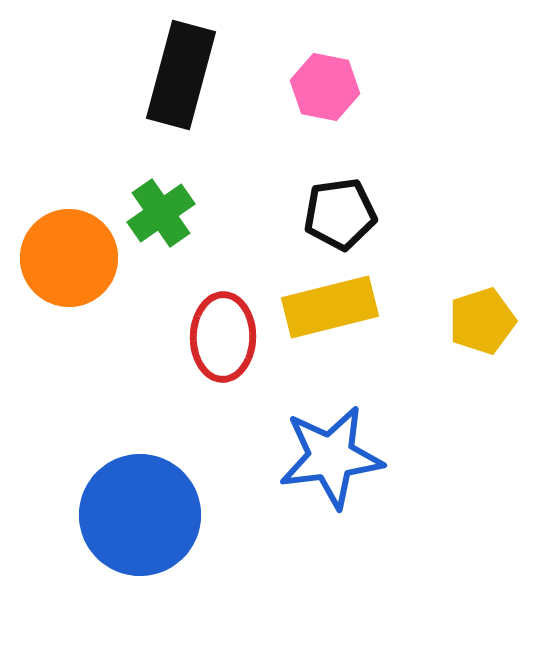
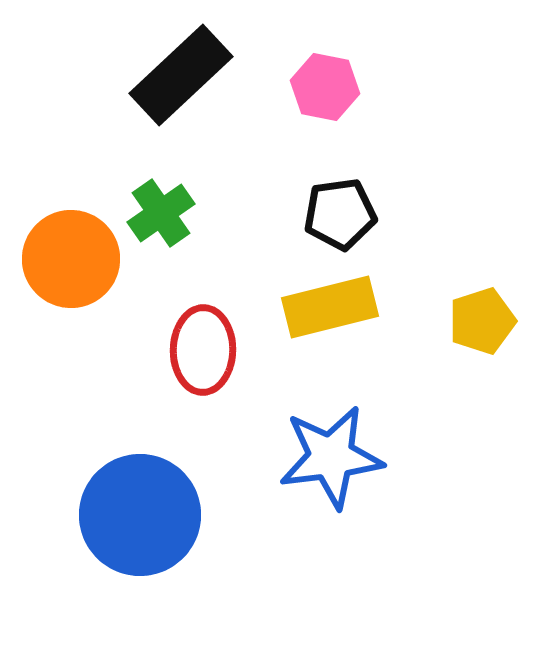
black rectangle: rotated 32 degrees clockwise
orange circle: moved 2 px right, 1 px down
red ellipse: moved 20 px left, 13 px down
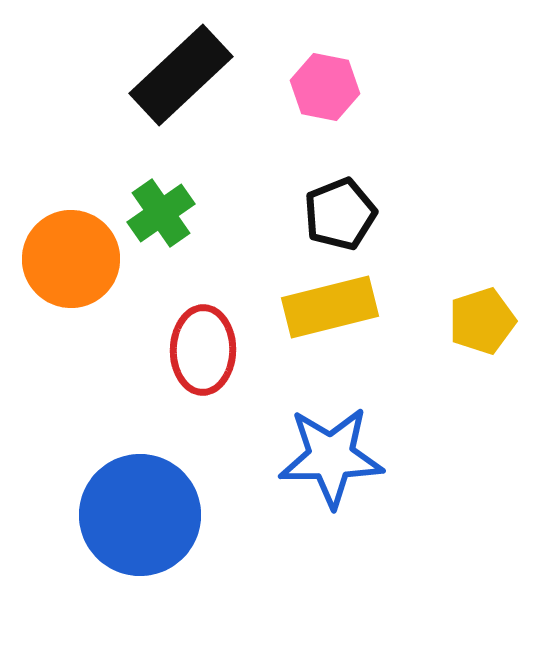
black pentagon: rotated 14 degrees counterclockwise
blue star: rotated 6 degrees clockwise
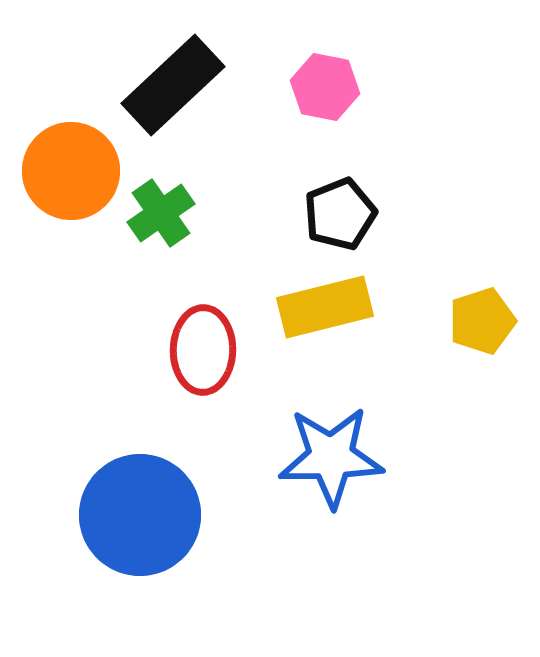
black rectangle: moved 8 px left, 10 px down
orange circle: moved 88 px up
yellow rectangle: moved 5 px left
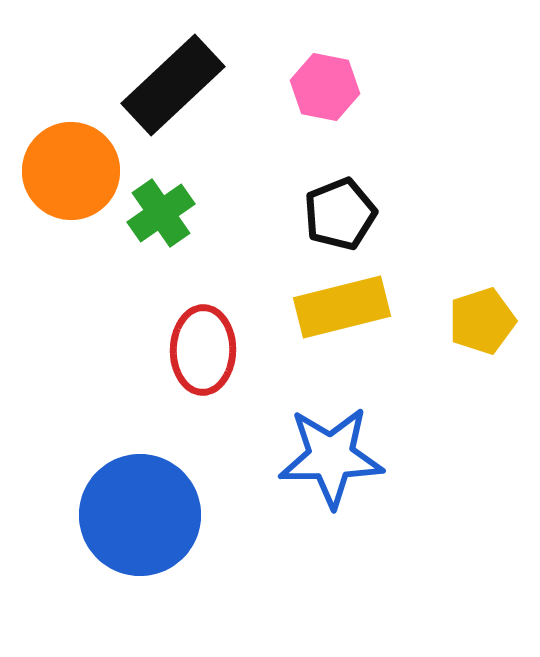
yellow rectangle: moved 17 px right
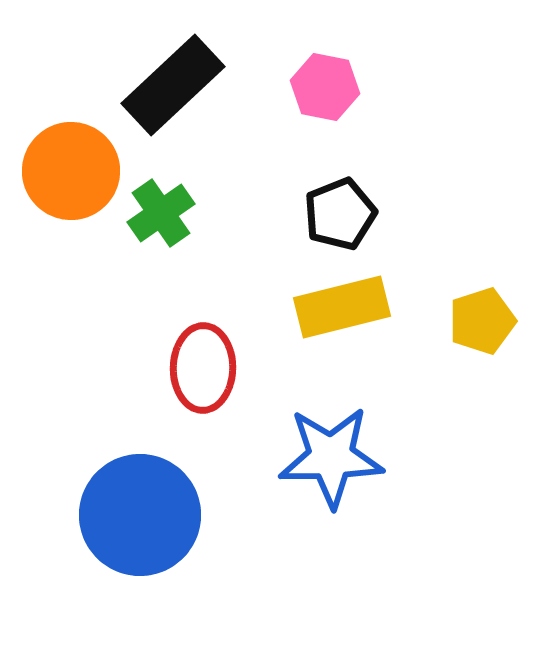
red ellipse: moved 18 px down
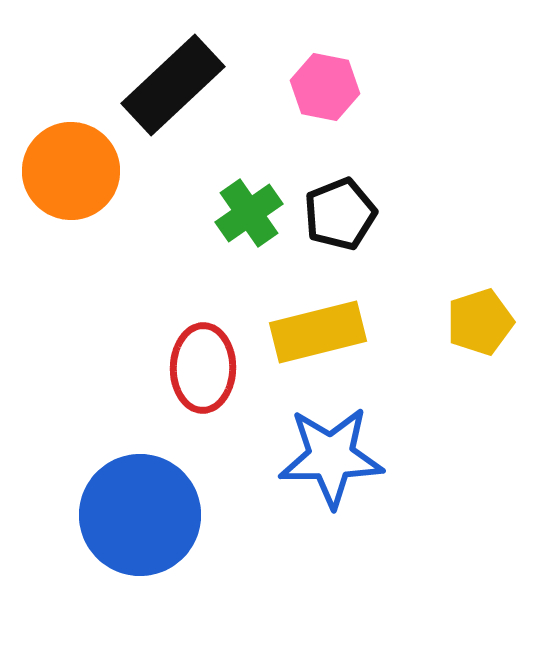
green cross: moved 88 px right
yellow rectangle: moved 24 px left, 25 px down
yellow pentagon: moved 2 px left, 1 px down
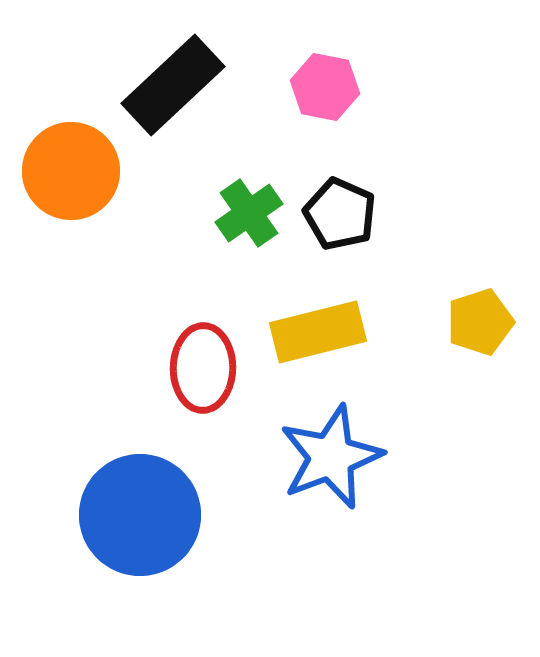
black pentagon: rotated 26 degrees counterclockwise
blue star: rotated 20 degrees counterclockwise
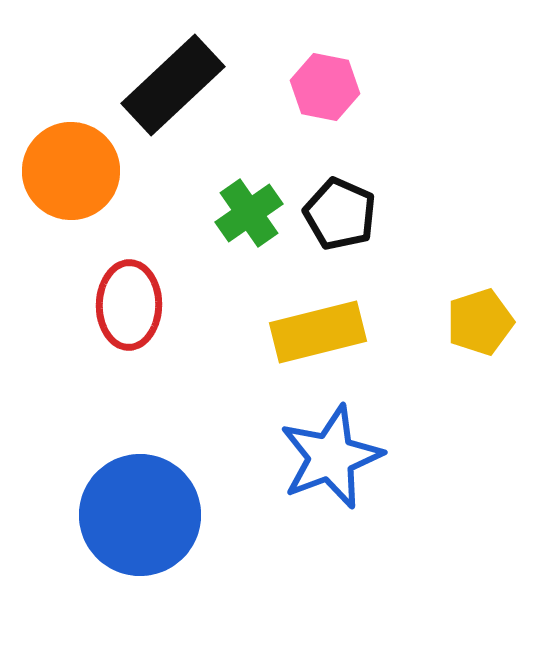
red ellipse: moved 74 px left, 63 px up
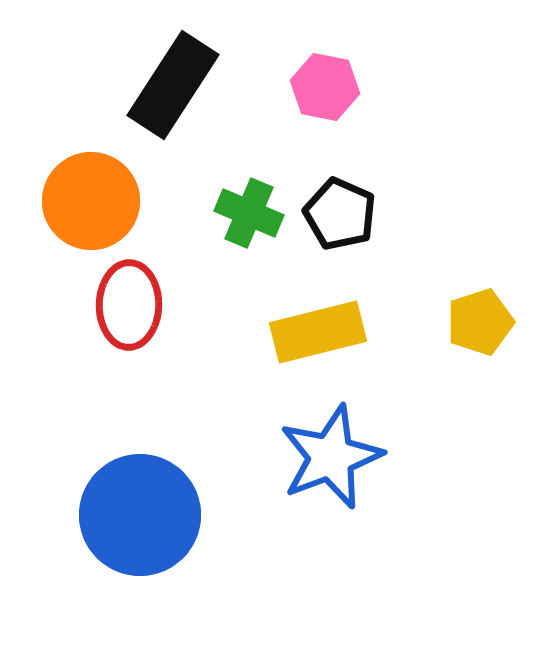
black rectangle: rotated 14 degrees counterclockwise
orange circle: moved 20 px right, 30 px down
green cross: rotated 32 degrees counterclockwise
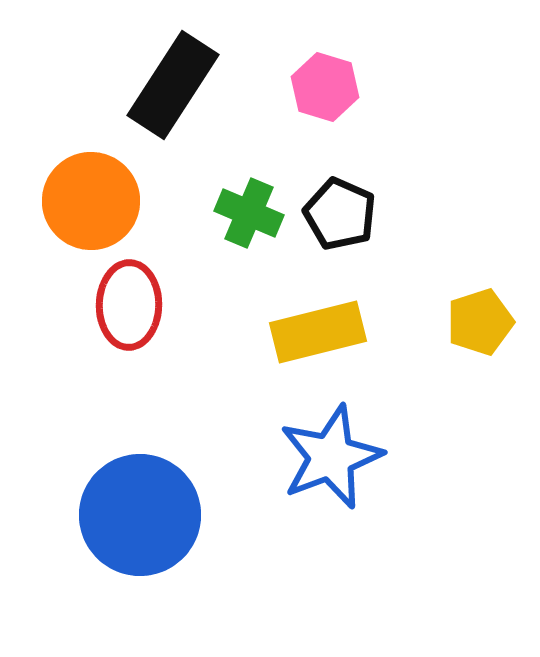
pink hexagon: rotated 6 degrees clockwise
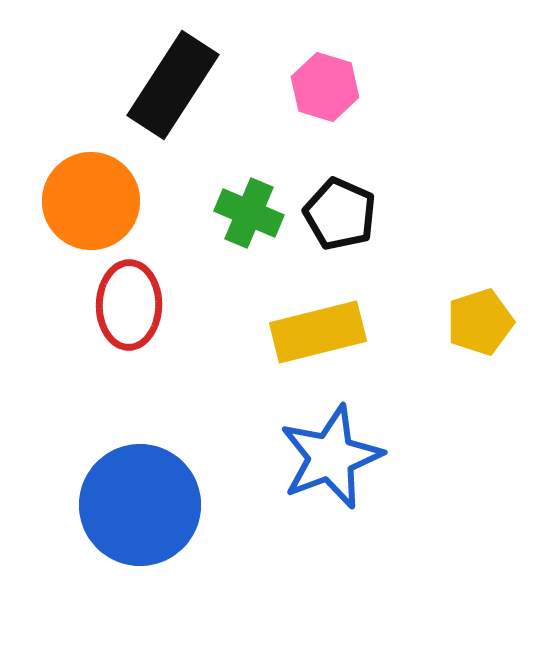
blue circle: moved 10 px up
